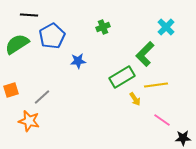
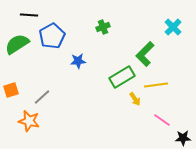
cyan cross: moved 7 px right
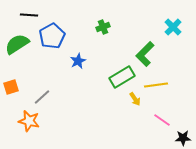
blue star: rotated 21 degrees counterclockwise
orange square: moved 3 px up
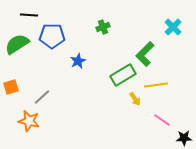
blue pentagon: rotated 30 degrees clockwise
green rectangle: moved 1 px right, 2 px up
black star: moved 1 px right
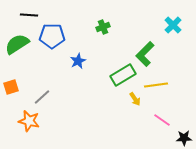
cyan cross: moved 2 px up
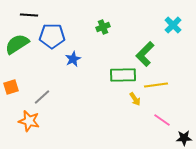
blue star: moved 5 px left, 2 px up
green rectangle: rotated 30 degrees clockwise
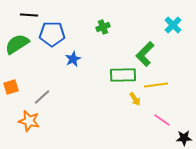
blue pentagon: moved 2 px up
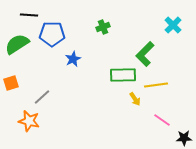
orange square: moved 4 px up
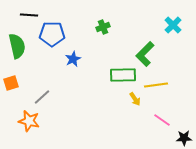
green semicircle: moved 2 px down; rotated 110 degrees clockwise
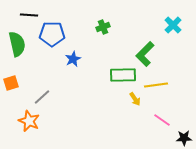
green semicircle: moved 2 px up
orange star: rotated 10 degrees clockwise
